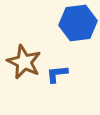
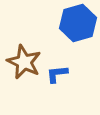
blue hexagon: rotated 9 degrees counterclockwise
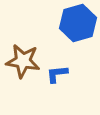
brown star: moved 1 px left, 1 px up; rotated 16 degrees counterclockwise
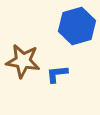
blue hexagon: moved 1 px left, 3 px down
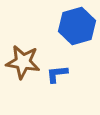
brown star: moved 1 px down
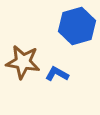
blue L-shape: rotated 35 degrees clockwise
